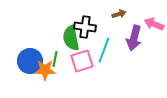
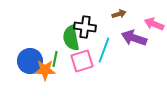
purple arrow: rotated 95 degrees clockwise
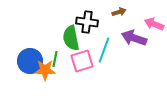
brown arrow: moved 2 px up
black cross: moved 2 px right, 5 px up
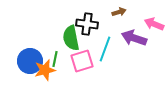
black cross: moved 2 px down
cyan line: moved 1 px right, 1 px up
orange star: rotated 15 degrees counterclockwise
